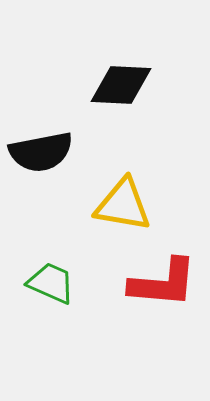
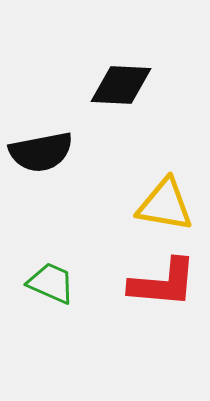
yellow triangle: moved 42 px right
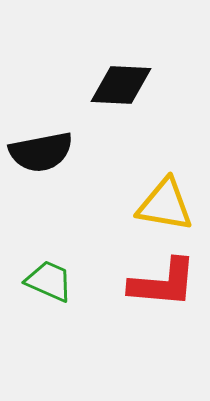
green trapezoid: moved 2 px left, 2 px up
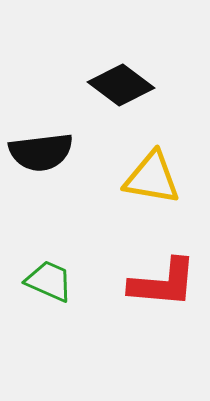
black diamond: rotated 34 degrees clockwise
black semicircle: rotated 4 degrees clockwise
yellow triangle: moved 13 px left, 27 px up
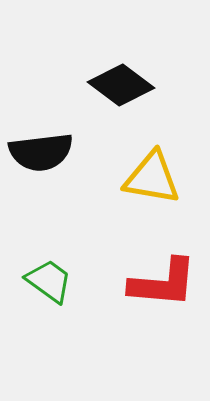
green trapezoid: rotated 12 degrees clockwise
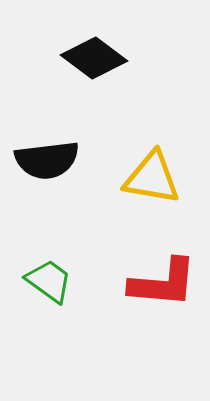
black diamond: moved 27 px left, 27 px up
black semicircle: moved 6 px right, 8 px down
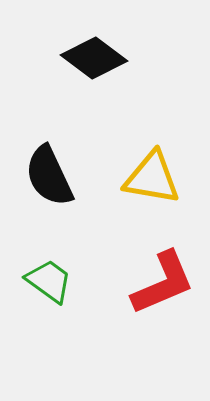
black semicircle: moved 2 px right, 16 px down; rotated 72 degrees clockwise
red L-shape: rotated 28 degrees counterclockwise
